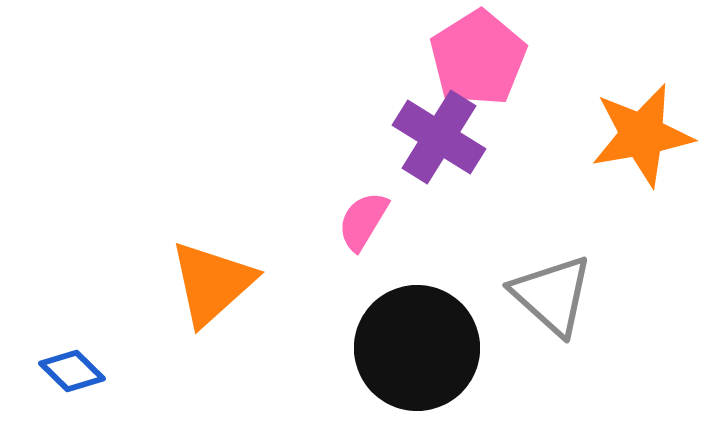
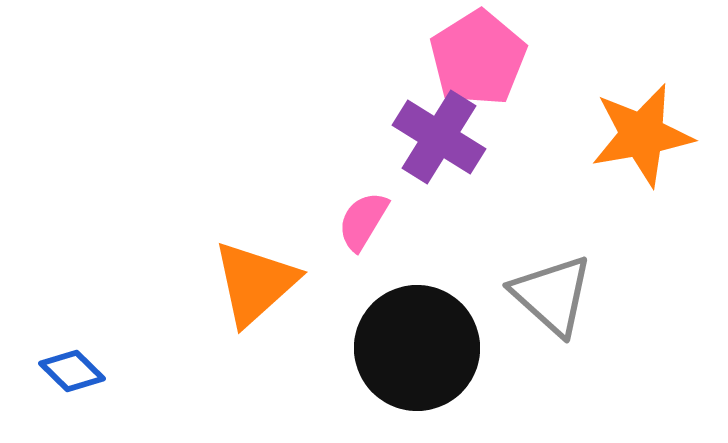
orange triangle: moved 43 px right
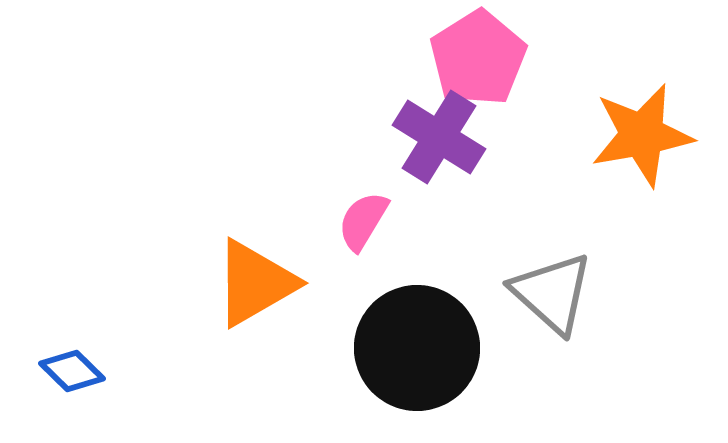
orange triangle: rotated 12 degrees clockwise
gray triangle: moved 2 px up
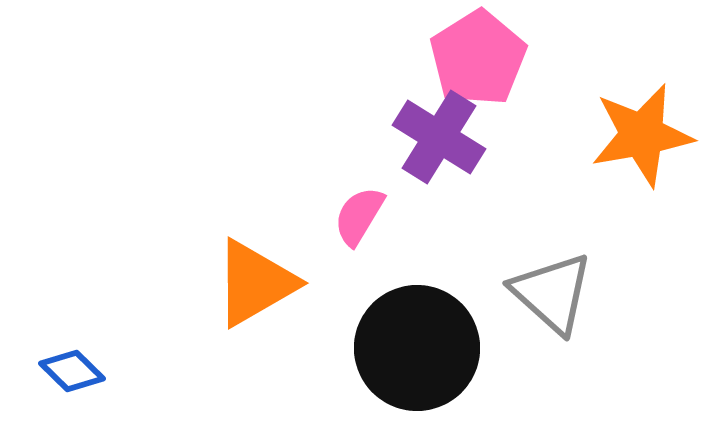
pink semicircle: moved 4 px left, 5 px up
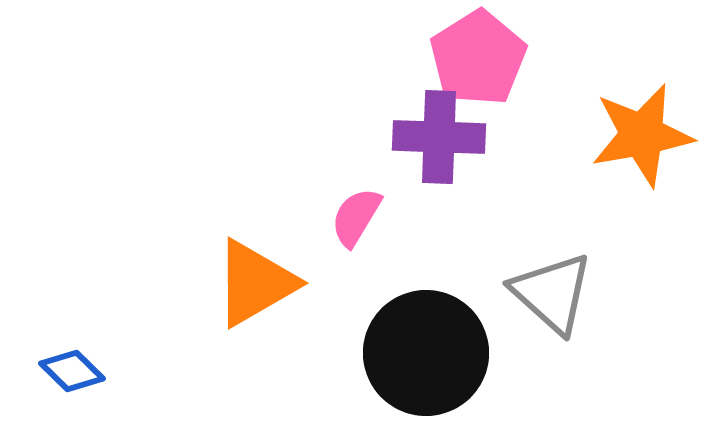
purple cross: rotated 30 degrees counterclockwise
pink semicircle: moved 3 px left, 1 px down
black circle: moved 9 px right, 5 px down
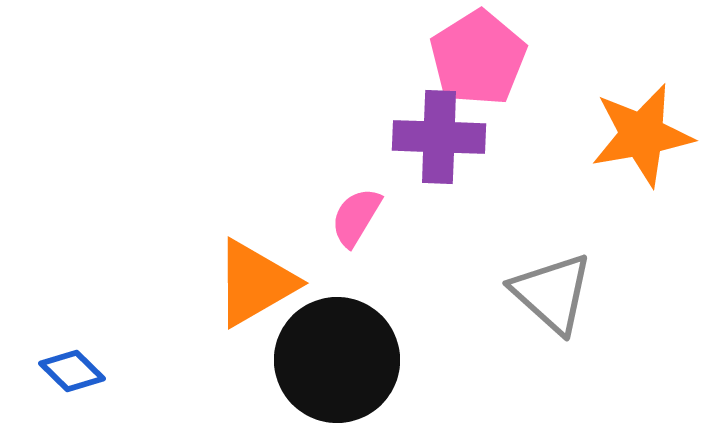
black circle: moved 89 px left, 7 px down
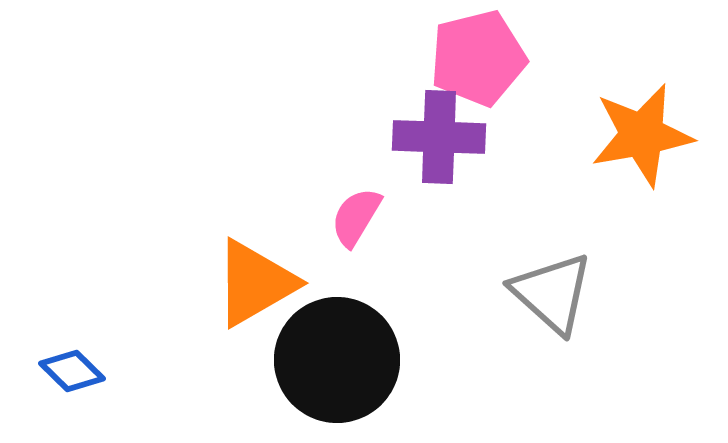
pink pentagon: rotated 18 degrees clockwise
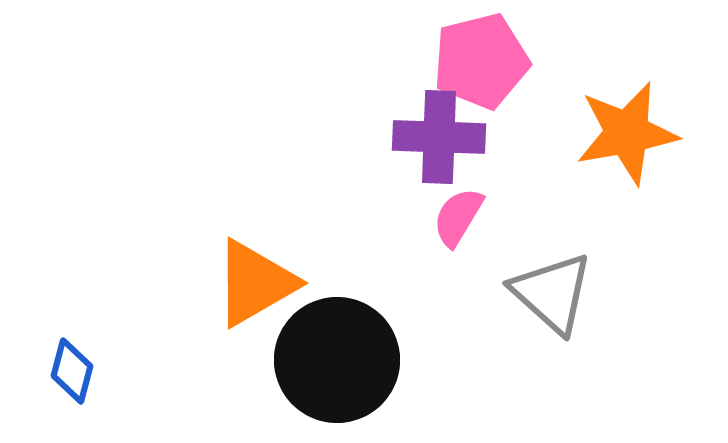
pink pentagon: moved 3 px right, 3 px down
orange star: moved 15 px left, 2 px up
pink semicircle: moved 102 px right
blue diamond: rotated 60 degrees clockwise
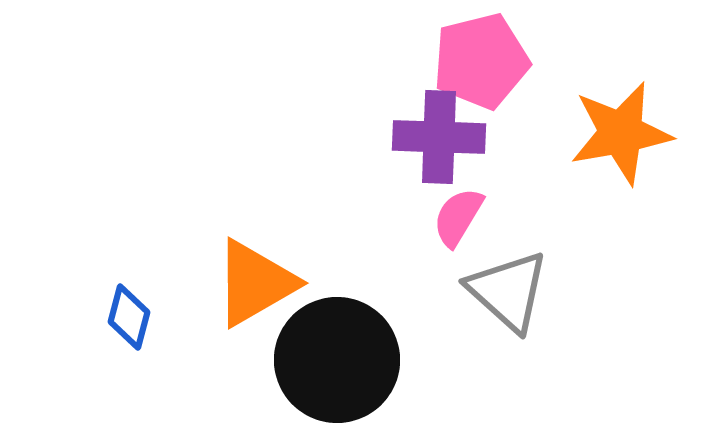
orange star: moved 6 px left
gray triangle: moved 44 px left, 2 px up
blue diamond: moved 57 px right, 54 px up
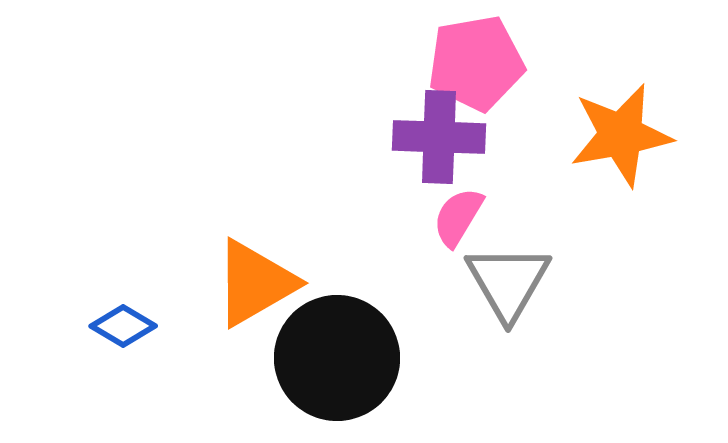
pink pentagon: moved 5 px left, 2 px down; rotated 4 degrees clockwise
orange star: moved 2 px down
gray triangle: moved 9 px up; rotated 18 degrees clockwise
blue diamond: moved 6 px left, 9 px down; rotated 74 degrees counterclockwise
black circle: moved 2 px up
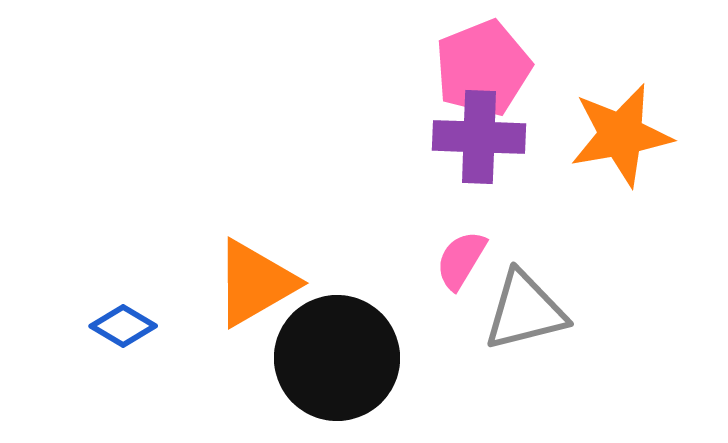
pink pentagon: moved 7 px right, 5 px down; rotated 12 degrees counterclockwise
purple cross: moved 40 px right
pink semicircle: moved 3 px right, 43 px down
gray triangle: moved 17 px right, 29 px down; rotated 46 degrees clockwise
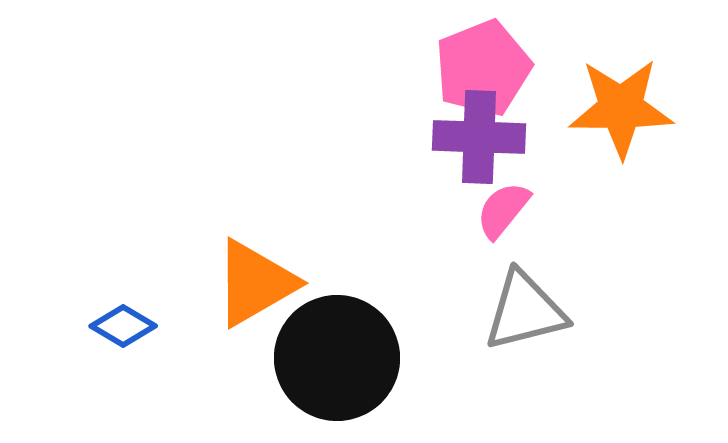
orange star: moved 27 px up; rotated 10 degrees clockwise
pink semicircle: moved 42 px right, 50 px up; rotated 8 degrees clockwise
